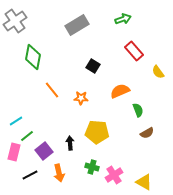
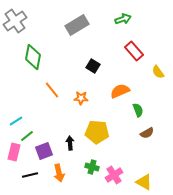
purple square: rotated 18 degrees clockwise
black line: rotated 14 degrees clockwise
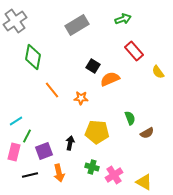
orange semicircle: moved 10 px left, 12 px up
green semicircle: moved 8 px left, 8 px down
green line: rotated 24 degrees counterclockwise
black arrow: rotated 16 degrees clockwise
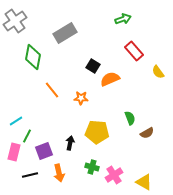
gray rectangle: moved 12 px left, 8 px down
